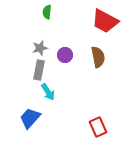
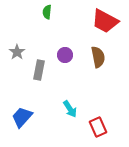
gray star: moved 23 px left, 4 px down; rotated 21 degrees counterclockwise
cyan arrow: moved 22 px right, 17 px down
blue trapezoid: moved 8 px left, 1 px up
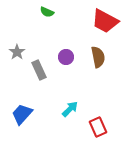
green semicircle: rotated 72 degrees counterclockwise
purple circle: moved 1 px right, 2 px down
gray rectangle: rotated 36 degrees counterclockwise
cyan arrow: rotated 102 degrees counterclockwise
blue trapezoid: moved 3 px up
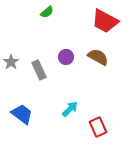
green semicircle: rotated 64 degrees counterclockwise
gray star: moved 6 px left, 10 px down
brown semicircle: rotated 50 degrees counterclockwise
blue trapezoid: rotated 85 degrees clockwise
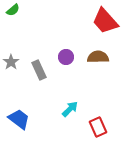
green semicircle: moved 34 px left, 2 px up
red trapezoid: rotated 20 degrees clockwise
brown semicircle: rotated 30 degrees counterclockwise
blue trapezoid: moved 3 px left, 5 px down
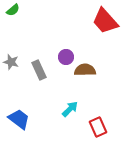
brown semicircle: moved 13 px left, 13 px down
gray star: rotated 21 degrees counterclockwise
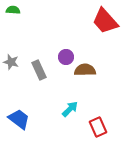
green semicircle: rotated 136 degrees counterclockwise
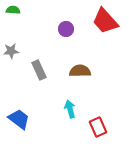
purple circle: moved 28 px up
gray star: moved 11 px up; rotated 21 degrees counterclockwise
brown semicircle: moved 5 px left, 1 px down
cyan arrow: rotated 60 degrees counterclockwise
